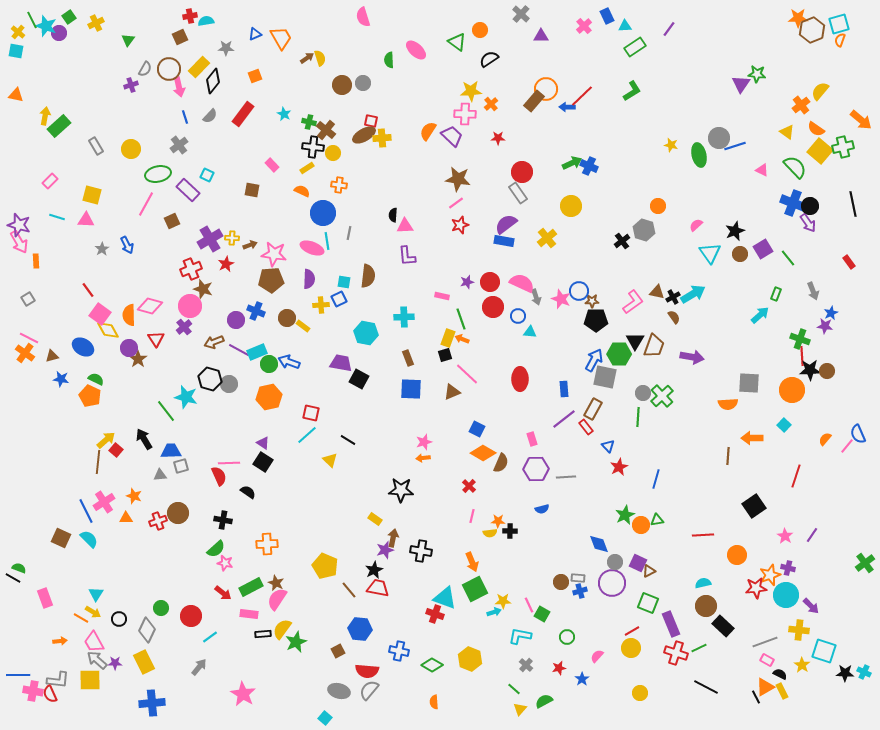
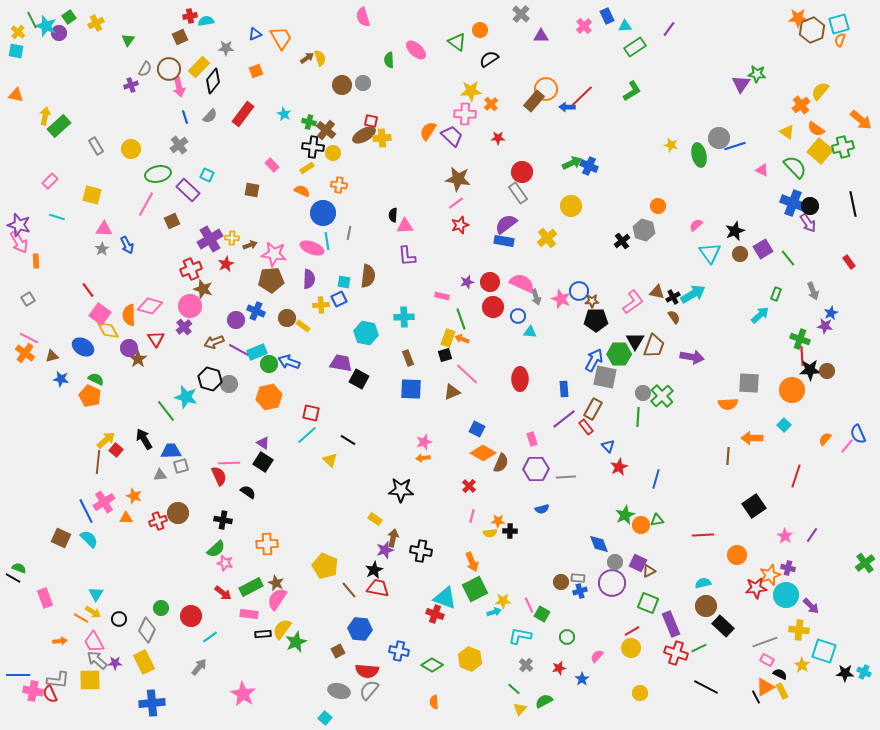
orange square at (255, 76): moved 1 px right, 5 px up
pink triangle at (86, 220): moved 18 px right, 9 px down
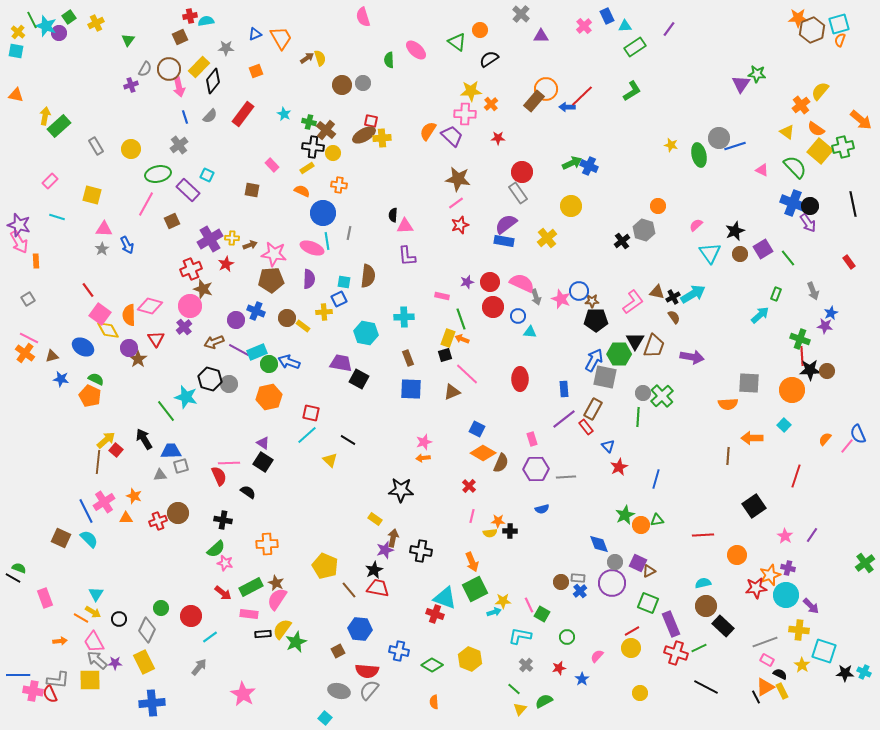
yellow cross at (321, 305): moved 3 px right, 7 px down
blue cross at (580, 591): rotated 24 degrees counterclockwise
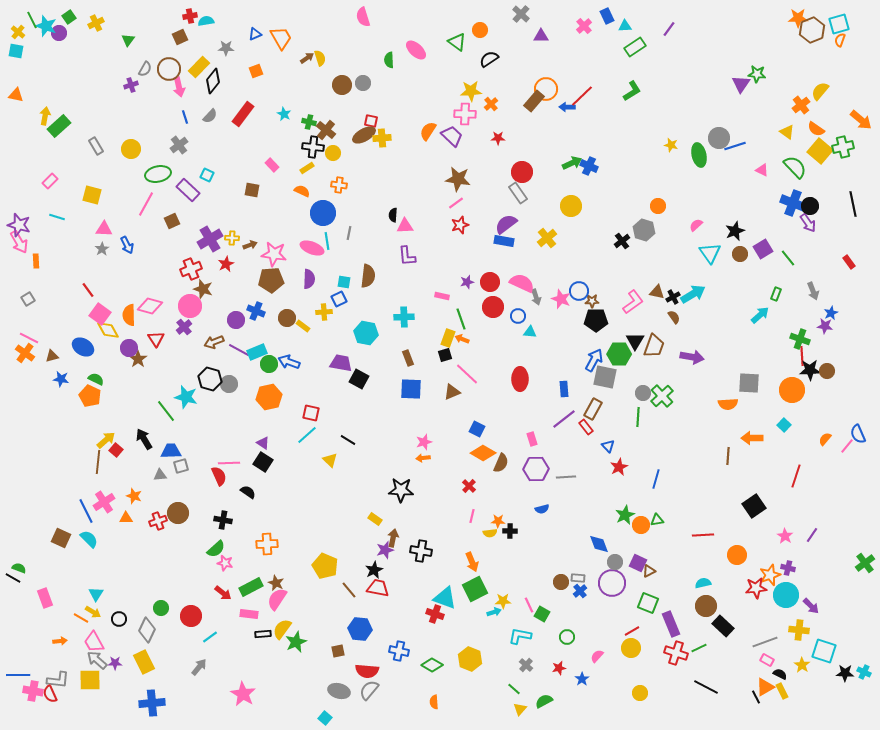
brown square at (338, 651): rotated 16 degrees clockwise
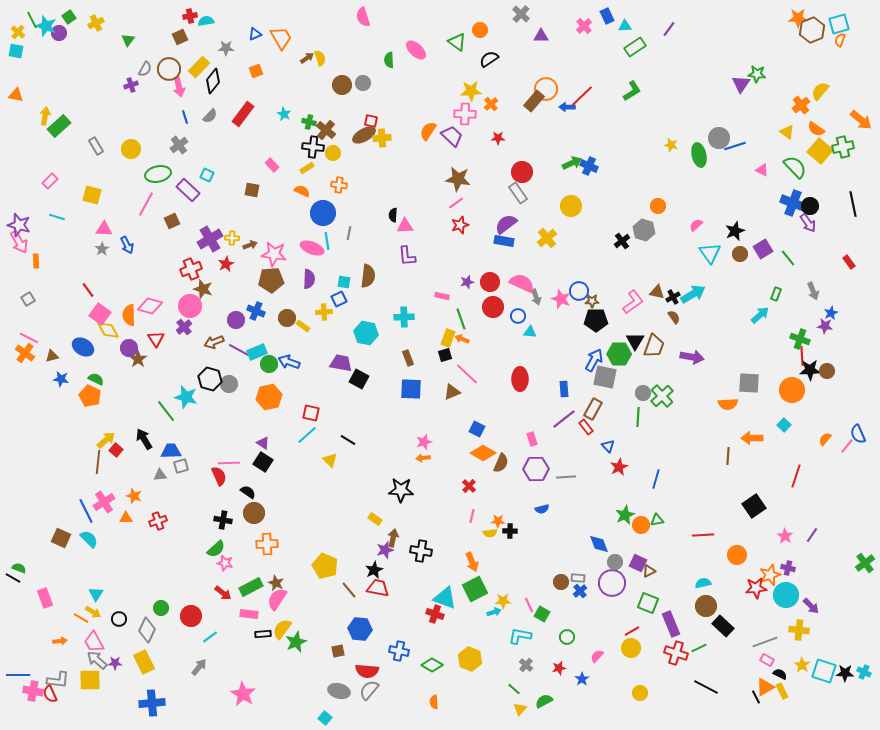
brown circle at (178, 513): moved 76 px right
cyan square at (824, 651): moved 20 px down
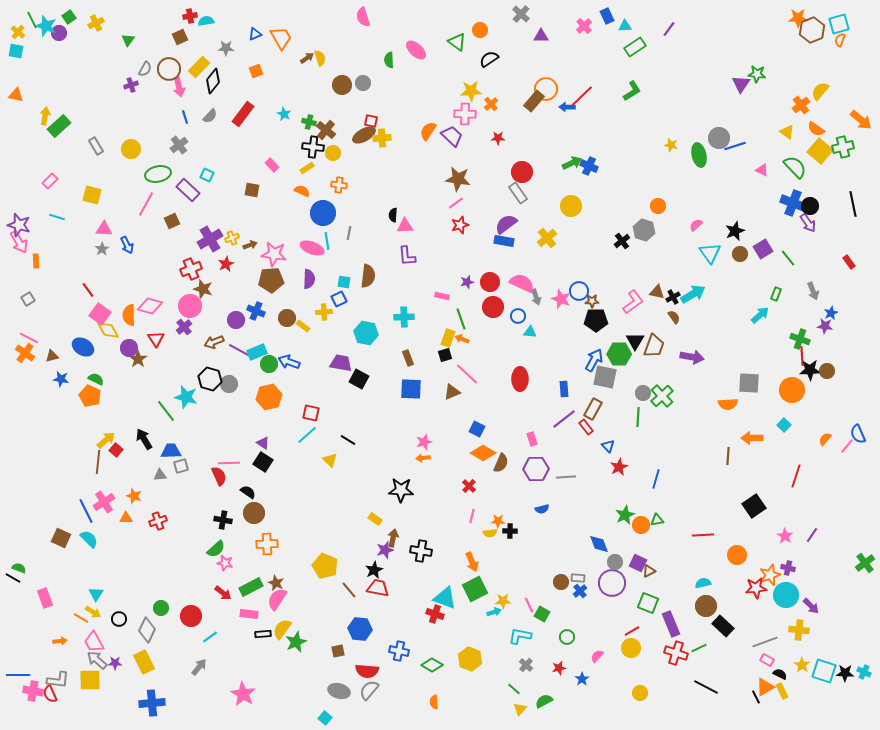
yellow cross at (232, 238): rotated 24 degrees counterclockwise
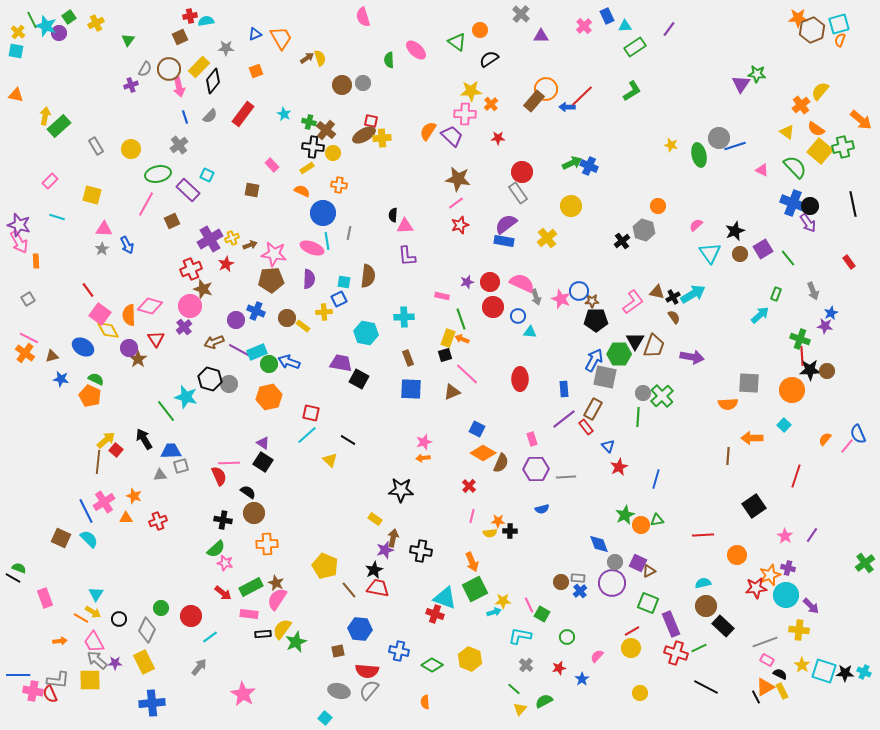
orange semicircle at (434, 702): moved 9 px left
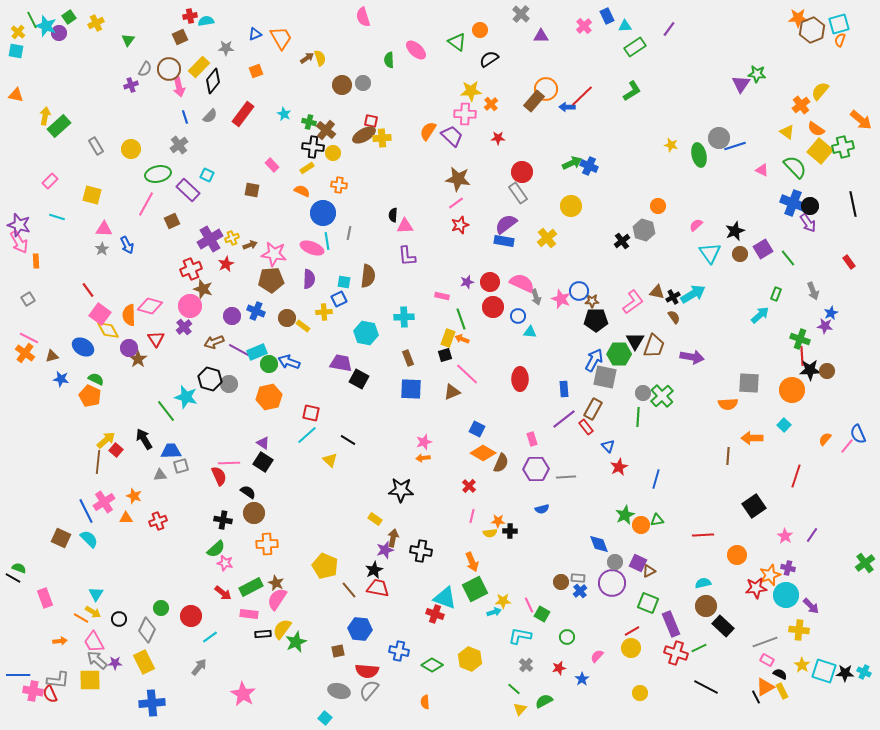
purple circle at (236, 320): moved 4 px left, 4 px up
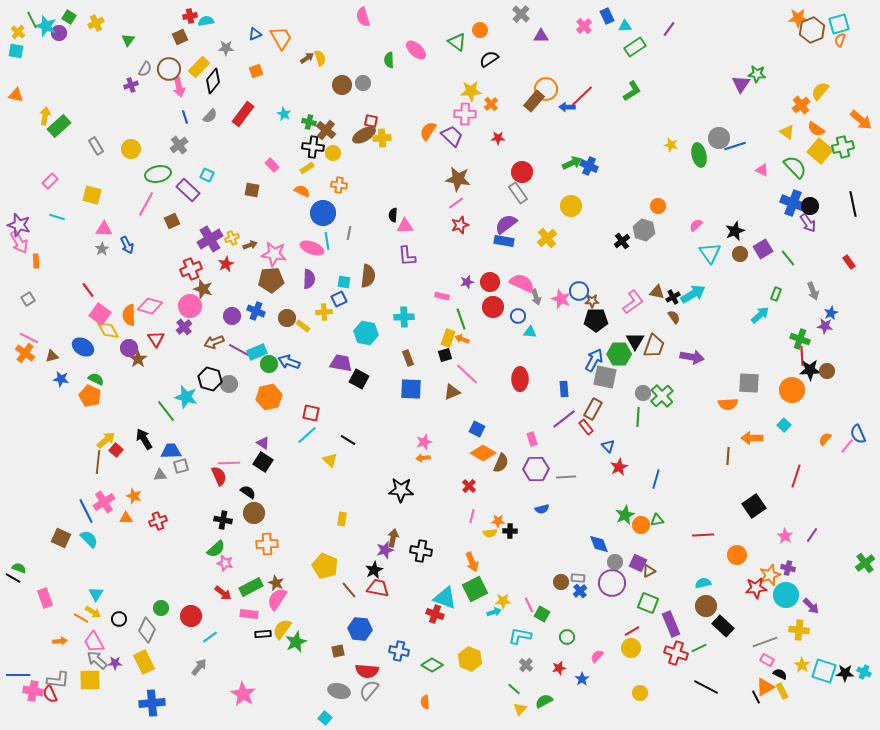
green square at (69, 17): rotated 24 degrees counterclockwise
yellow rectangle at (375, 519): moved 33 px left; rotated 64 degrees clockwise
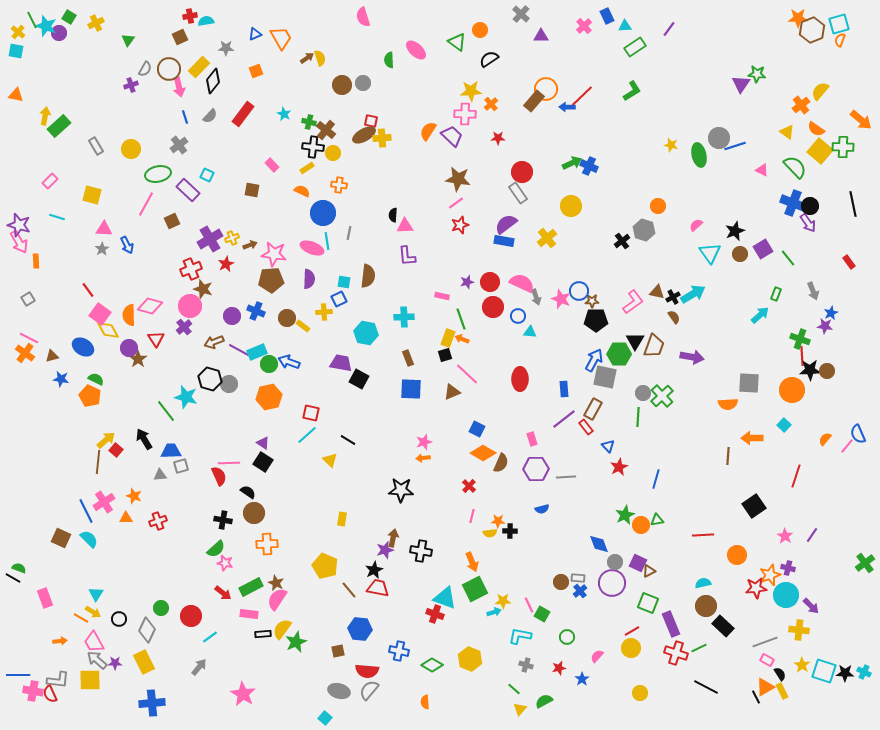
green cross at (843, 147): rotated 15 degrees clockwise
gray cross at (526, 665): rotated 24 degrees counterclockwise
black semicircle at (780, 674): rotated 32 degrees clockwise
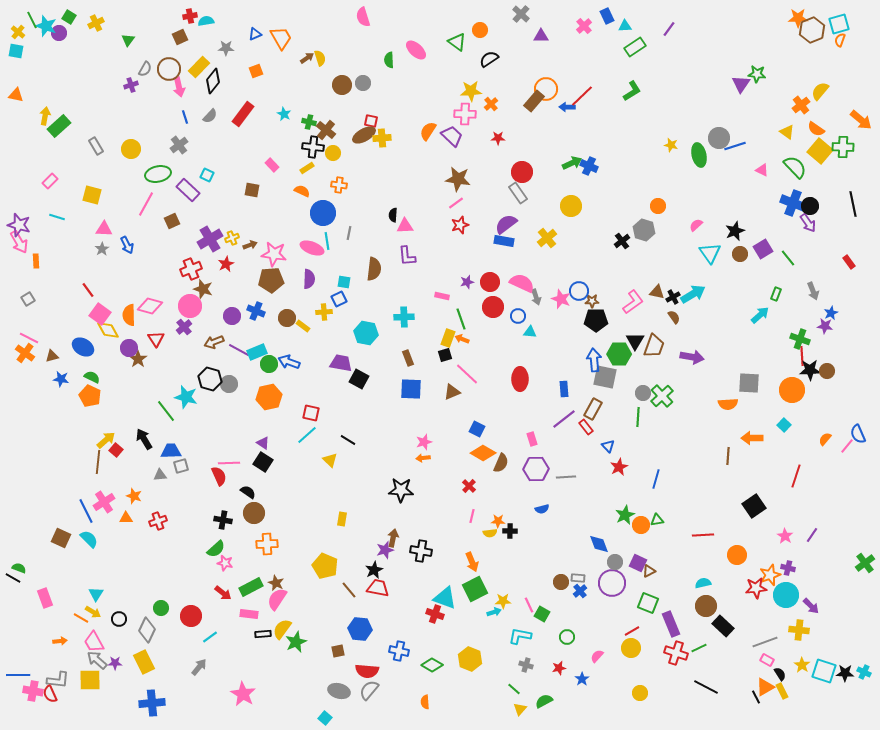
brown semicircle at (368, 276): moved 6 px right, 7 px up
blue arrow at (594, 360): rotated 35 degrees counterclockwise
green semicircle at (96, 379): moved 4 px left, 2 px up
